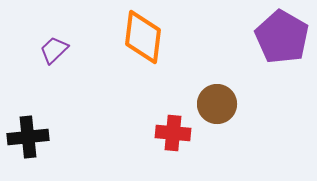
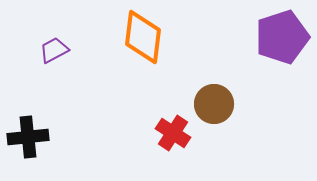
purple pentagon: rotated 24 degrees clockwise
purple trapezoid: rotated 16 degrees clockwise
brown circle: moved 3 px left
red cross: rotated 28 degrees clockwise
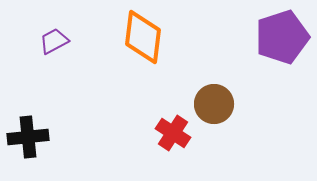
purple trapezoid: moved 9 px up
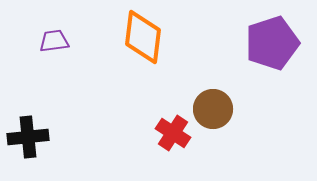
purple pentagon: moved 10 px left, 6 px down
purple trapezoid: rotated 20 degrees clockwise
brown circle: moved 1 px left, 5 px down
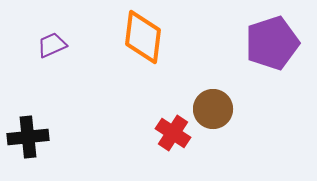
purple trapezoid: moved 2 px left, 4 px down; rotated 16 degrees counterclockwise
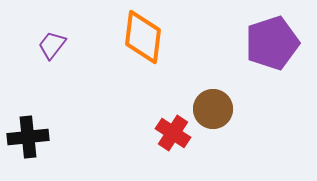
purple trapezoid: rotated 28 degrees counterclockwise
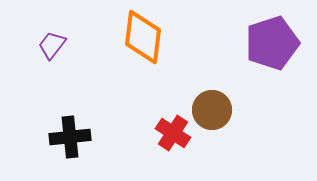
brown circle: moved 1 px left, 1 px down
black cross: moved 42 px right
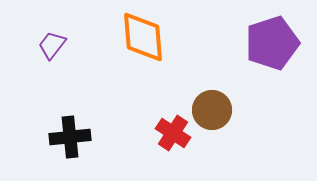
orange diamond: rotated 12 degrees counterclockwise
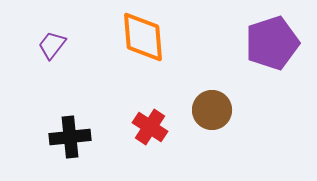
red cross: moved 23 px left, 6 px up
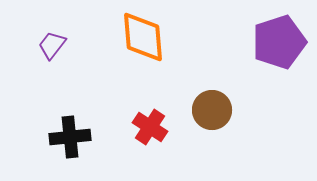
purple pentagon: moved 7 px right, 1 px up
